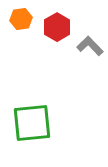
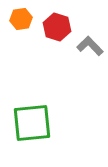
red hexagon: rotated 12 degrees counterclockwise
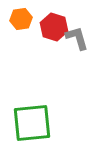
red hexagon: moved 3 px left
gray L-shape: moved 13 px left, 8 px up; rotated 28 degrees clockwise
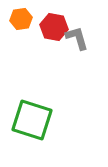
red hexagon: rotated 8 degrees counterclockwise
green square: moved 3 px up; rotated 24 degrees clockwise
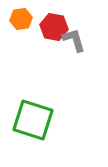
gray L-shape: moved 3 px left, 2 px down
green square: moved 1 px right
